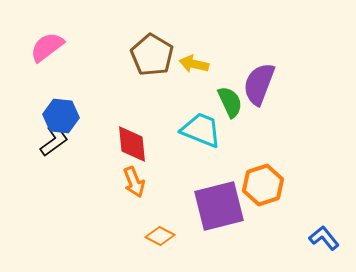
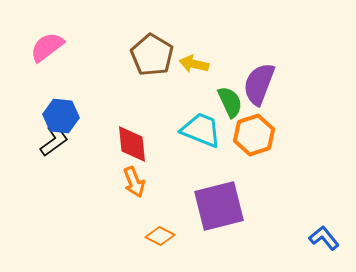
orange hexagon: moved 9 px left, 50 px up
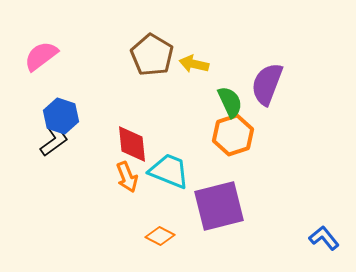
pink semicircle: moved 6 px left, 9 px down
purple semicircle: moved 8 px right
blue hexagon: rotated 12 degrees clockwise
cyan trapezoid: moved 32 px left, 41 px down
orange hexagon: moved 21 px left
orange arrow: moved 7 px left, 5 px up
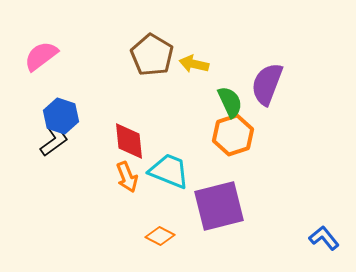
red diamond: moved 3 px left, 3 px up
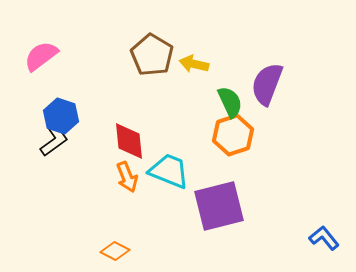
orange diamond: moved 45 px left, 15 px down
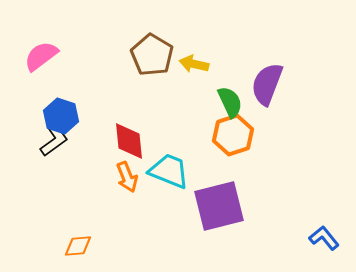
orange diamond: moved 37 px left, 5 px up; rotated 32 degrees counterclockwise
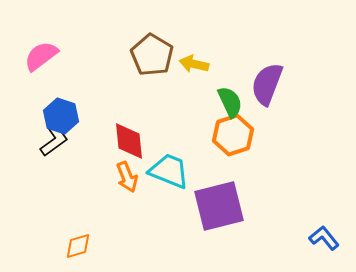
orange diamond: rotated 12 degrees counterclockwise
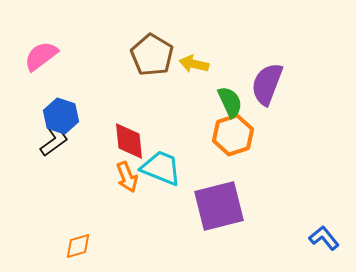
cyan trapezoid: moved 8 px left, 3 px up
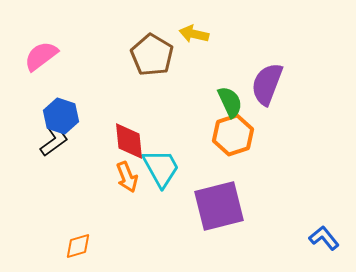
yellow arrow: moved 30 px up
cyan trapezoid: rotated 39 degrees clockwise
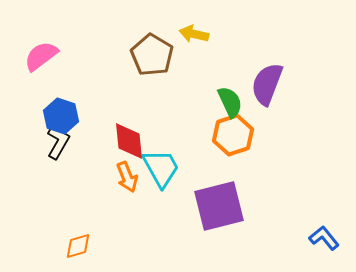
black L-shape: moved 4 px right, 2 px down; rotated 24 degrees counterclockwise
